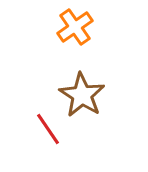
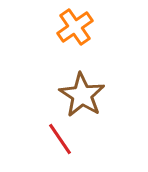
red line: moved 12 px right, 10 px down
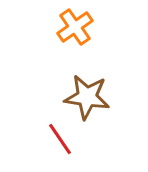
brown star: moved 5 px right, 2 px down; rotated 24 degrees counterclockwise
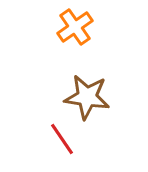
red line: moved 2 px right
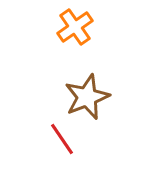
brown star: rotated 30 degrees counterclockwise
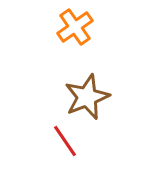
red line: moved 3 px right, 2 px down
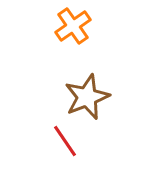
orange cross: moved 2 px left, 1 px up
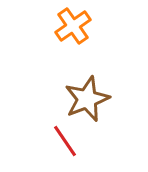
brown star: moved 2 px down
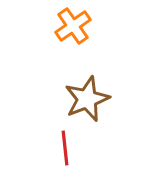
red line: moved 7 px down; rotated 28 degrees clockwise
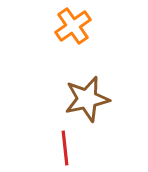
brown star: rotated 9 degrees clockwise
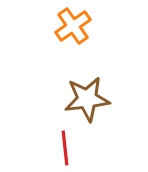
brown star: rotated 6 degrees clockwise
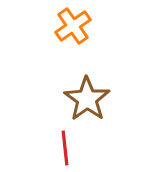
brown star: rotated 30 degrees counterclockwise
